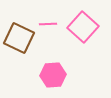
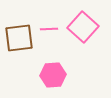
pink line: moved 1 px right, 5 px down
brown square: rotated 32 degrees counterclockwise
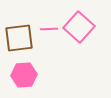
pink square: moved 4 px left
pink hexagon: moved 29 px left
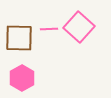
brown square: rotated 8 degrees clockwise
pink hexagon: moved 2 px left, 3 px down; rotated 25 degrees counterclockwise
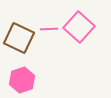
brown square: rotated 24 degrees clockwise
pink hexagon: moved 2 px down; rotated 10 degrees clockwise
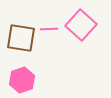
pink square: moved 2 px right, 2 px up
brown square: moved 2 px right; rotated 16 degrees counterclockwise
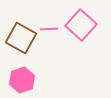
brown square: rotated 20 degrees clockwise
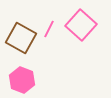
pink line: rotated 60 degrees counterclockwise
pink hexagon: rotated 20 degrees counterclockwise
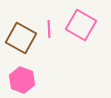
pink square: rotated 12 degrees counterclockwise
pink line: rotated 30 degrees counterclockwise
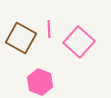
pink square: moved 2 px left, 17 px down; rotated 12 degrees clockwise
pink hexagon: moved 18 px right, 2 px down
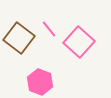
pink line: rotated 36 degrees counterclockwise
brown square: moved 2 px left; rotated 8 degrees clockwise
